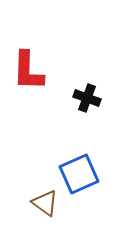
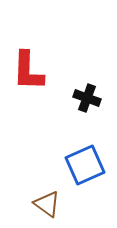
blue square: moved 6 px right, 9 px up
brown triangle: moved 2 px right, 1 px down
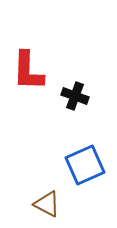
black cross: moved 12 px left, 2 px up
brown triangle: rotated 8 degrees counterclockwise
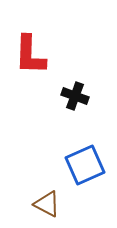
red L-shape: moved 2 px right, 16 px up
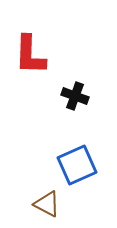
blue square: moved 8 px left
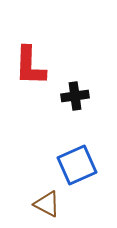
red L-shape: moved 11 px down
black cross: rotated 28 degrees counterclockwise
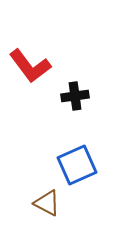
red L-shape: rotated 39 degrees counterclockwise
brown triangle: moved 1 px up
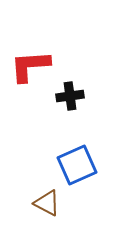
red L-shape: rotated 123 degrees clockwise
black cross: moved 5 px left
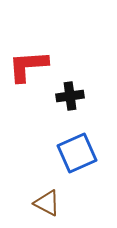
red L-shape: moved 2 px left
blue square: moved 12 px up
